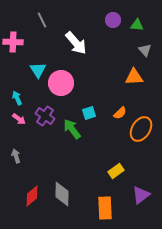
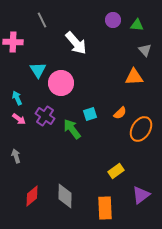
cyan square: moved 1 px right, 1 px down
gray diamond: moved 3 px right, 2 px down
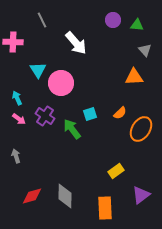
red diamond: rotated 25 degrees clockwise
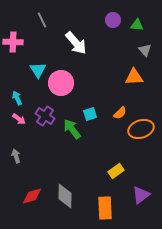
orange ellipse: rotated 40 degrees clockwise
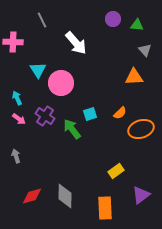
purple circle: moved 1 px up
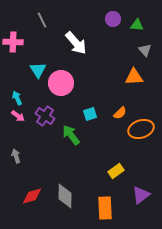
pink arrow: moved 1 px left, 3 px up
green arrow: moved 1 px left, 6 px down
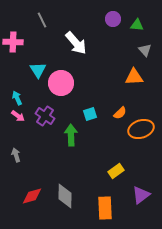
green arrow: rotated 35 degrees clockwise
gray arrow: moved 1 px up
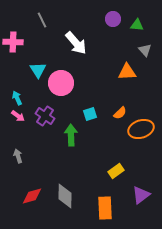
orange triangle: moved 7 px left, 5 px up
gray arrow: moved 2 px right, 1 px down
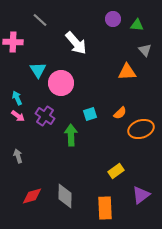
gray line: moved 2 px left; rotated 21 degrees counterclockwise
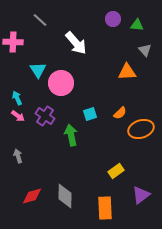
green arrow: rotated 10 degrees counterclockwise
